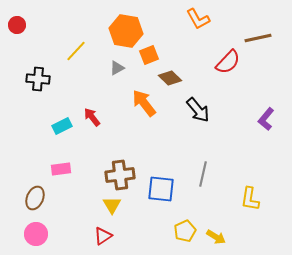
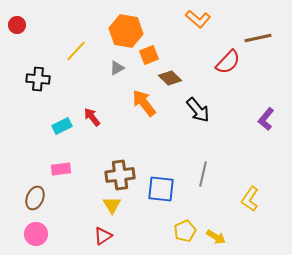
orange L-shape: rotated 20 degrees counterclockwise
yellow L-shape: rotated 25 degrees clockwise
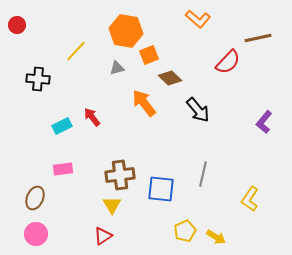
gray triangle: rotated 14 degrees clockwise
purple L-shape: moved 2 px left, 3 px down
pink rectangle: moved 2 px right
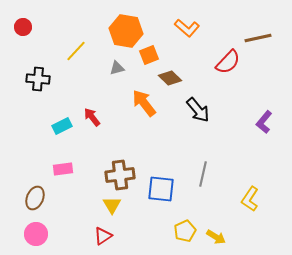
orange L-shape: moved 11 px left, 9 px down
red circle: moved 6 px right, 2 px down
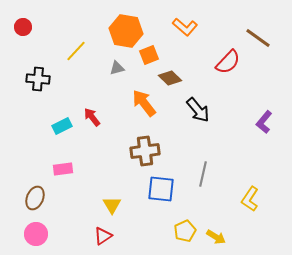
orange L-shape: moved 2 px left, 1 px up
brown line: rotated 48 degrees clockwise
brown cross: moved 25 px right, 24 px up
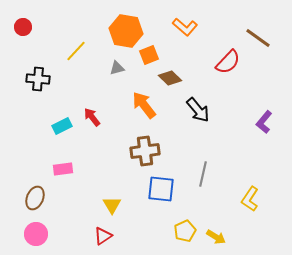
orange arrow: moved 2 px down
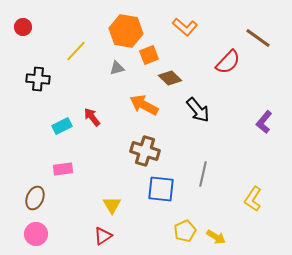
orange arrow: rotated 24 degrees counterclockwise
brown cross: rotated 24 degrees clockwise
yellow L-shape: moved 3 px right
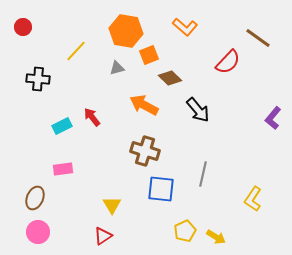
purple L-shape: moved 9 px right, 4 px up
pink circle: moved 2 px right, 2 px up
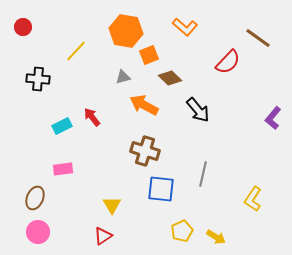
gray triangle: moved 6 px right, 9 px down
yellow pentagon: moved 3 px left
